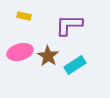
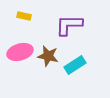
brown star: rotated 20 degrees counterclockwise
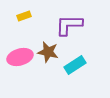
yellow rectangle: rotated 32 degrees counterclockwise
pink ellipse: moved 5 px down
brown star: moved 4 px up
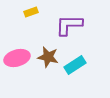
yellow rectangle: moved 7 px right, 4 px up
brown star: moved 5 px down
pink ellipse: moved 3 px left, 1 px down
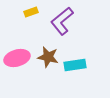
purple L-shape: moved 7 px left, 4 px up; rotated 40 degrees counterclockwise
cyan rectangle: rotated 25 degrees clockwise
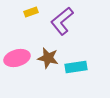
brown star: moved 1 px down
cyan rectangle: moved 1 px right, 2 px down
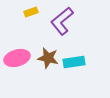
cyan rectangle: moved 2 px left, 5 px up
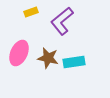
pink ellipse: moved 2 px right, 5 px up; rotated 50 degrees counterclockwise
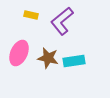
yellow rectangle: moved 3 px down; rotated 32 degrees clockwise
cyan rectangle: moved 1 px up
